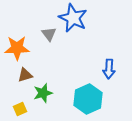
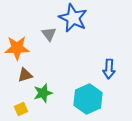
yellow square: moved 1 px right
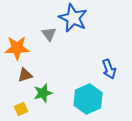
blue arrow: rotated 24 degrees counterclockwise
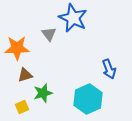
yellow square: moved 1 px right, 2 px up
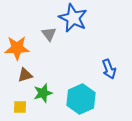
cyan hexagon: moved 7 px left
yellow square: moved 2 px left; rotated 24 degrees clockwise
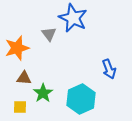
orange star: rotated 15 degrees counterclockwise
brown triangle: moved 1 px left, 3 px down; rotated 21 degrees clockwise
green star: rotated 18 degrees counterclockwise
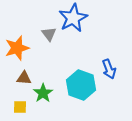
blue star: rotated 20 degrees clockwise
cyan hexagon: moved 14 px up; rotated 16 degrees counterclockwise
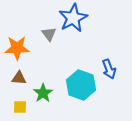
orange star: rotated 15 degrees clockwise
brown triangle: moved 5 px left
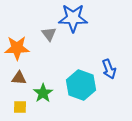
blue star: rotated 28 degrees clockwise
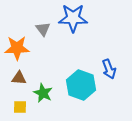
gray triangle: moved 6 px left, 5 px up
green star: rotated 12 degrees counterclockwise
